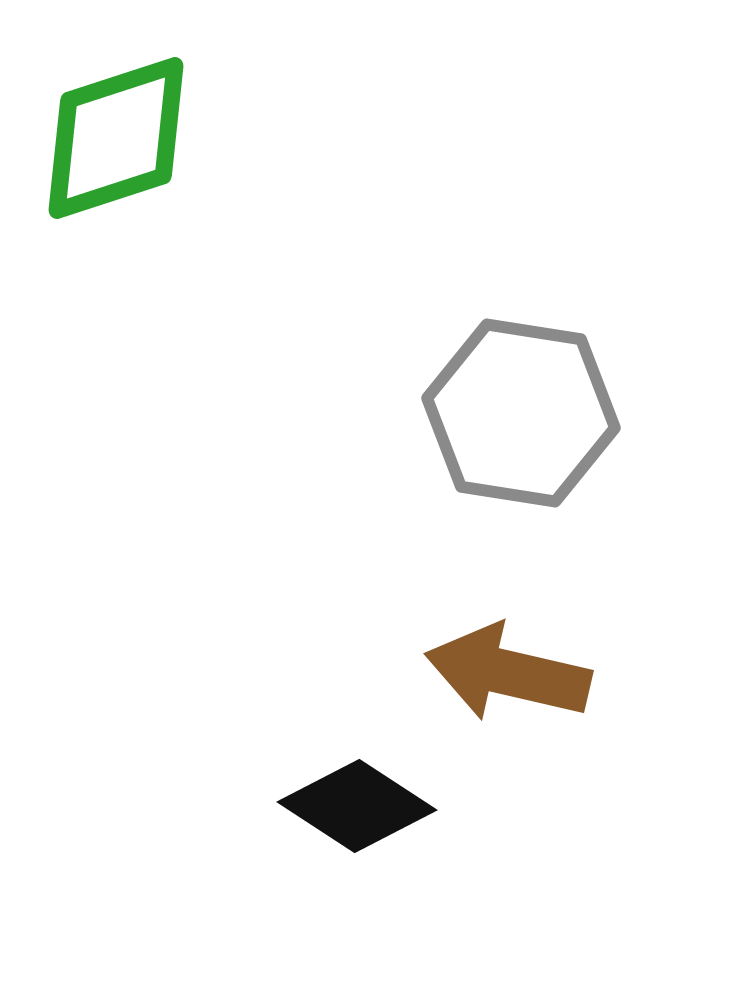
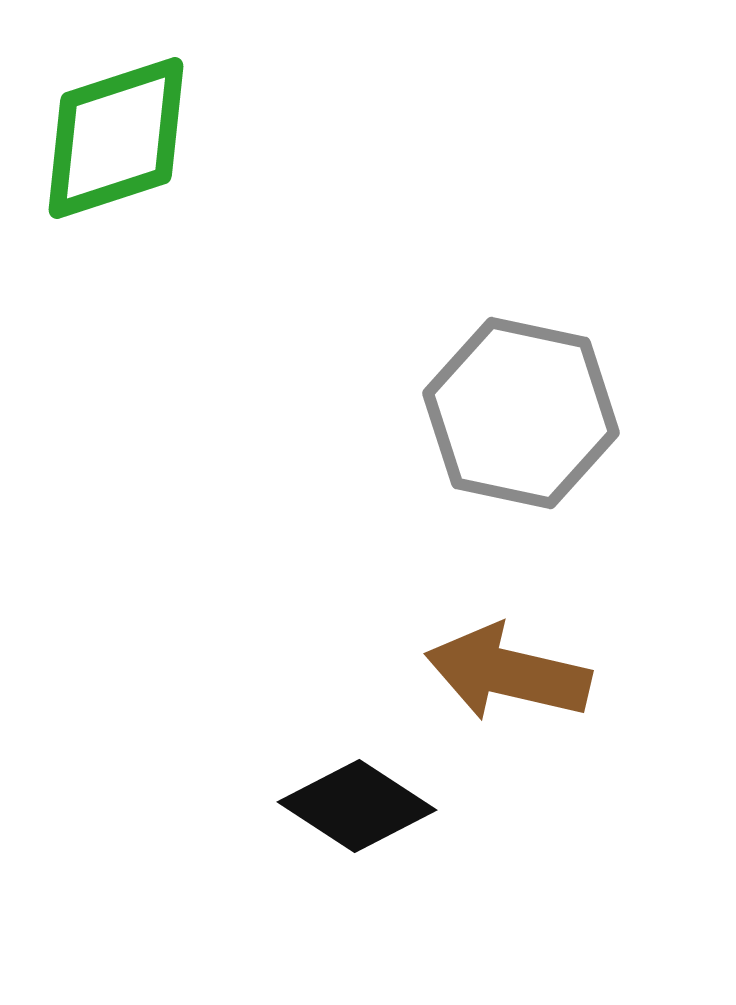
gray hexagon: rotated 3 degrees clockwise
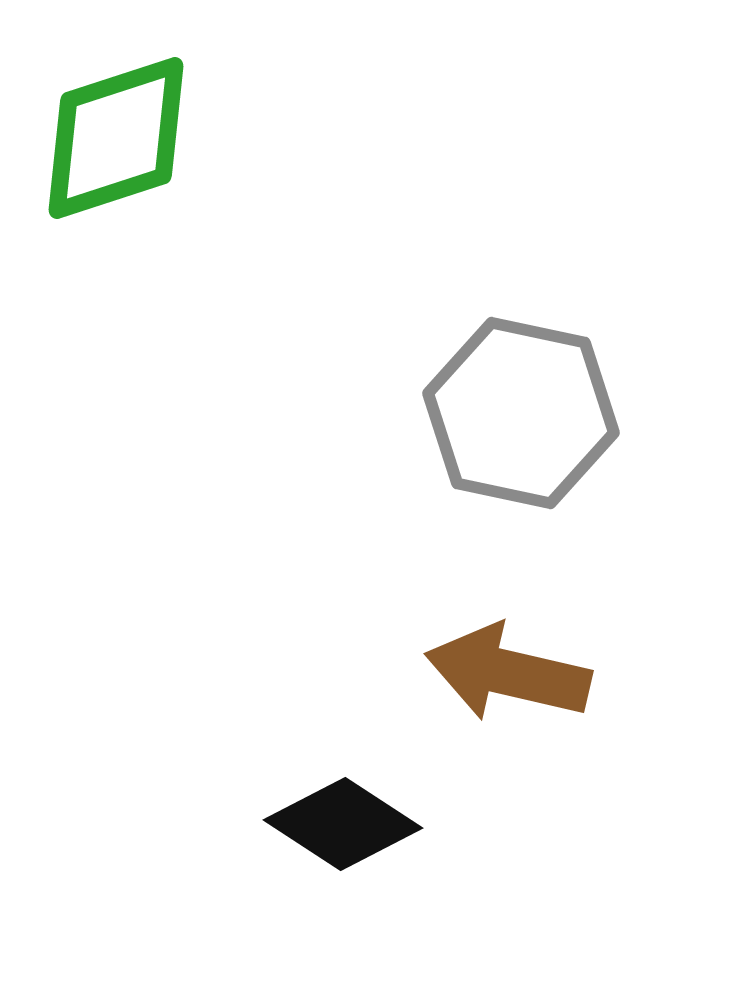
black diamond: moved 14 px left, 18 px down
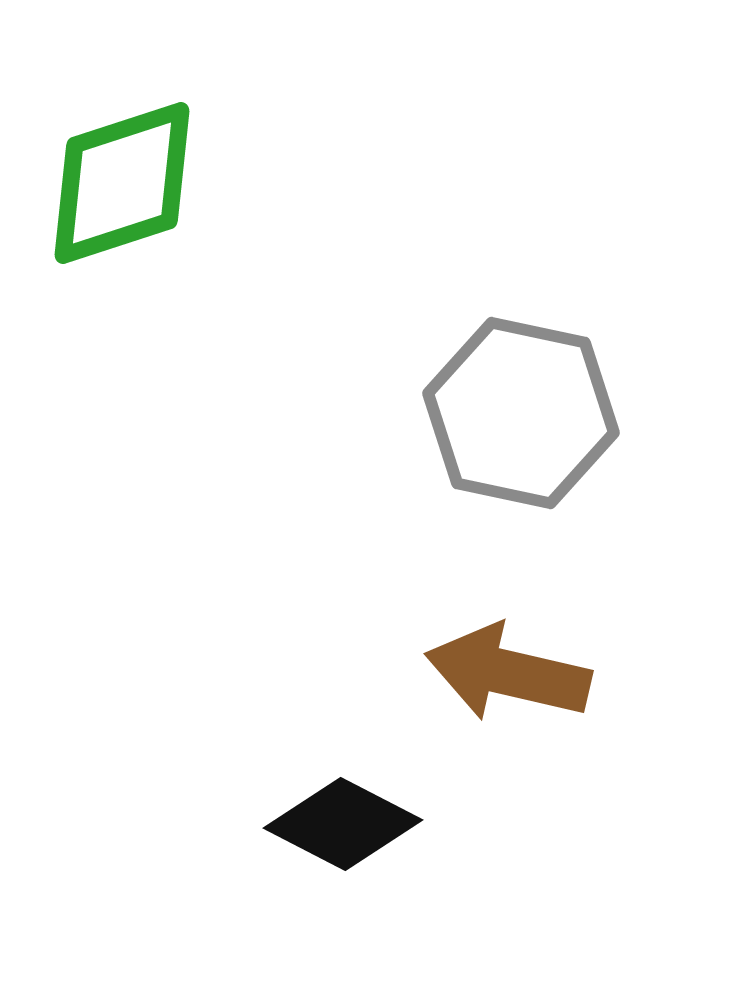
green diamond: moved 6 px right, 45 px down
black diamond: rotated 6 degrees counterclockwise
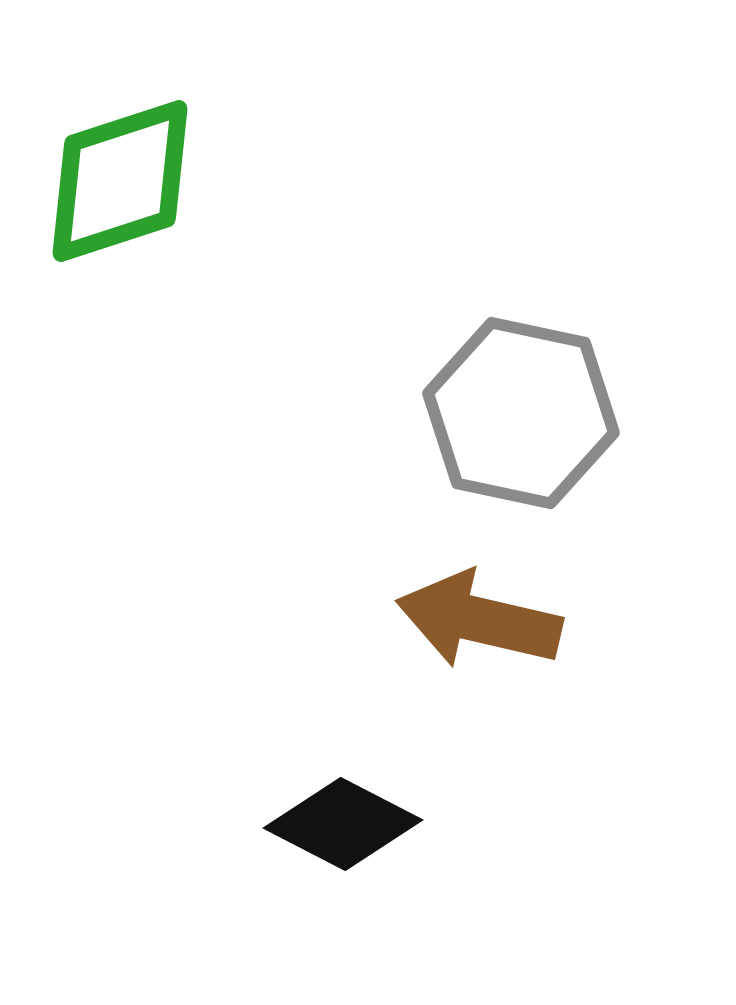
green diamond: moved 2 px left, 2 px up
brown arrow: moved 29 px left, 53 px up
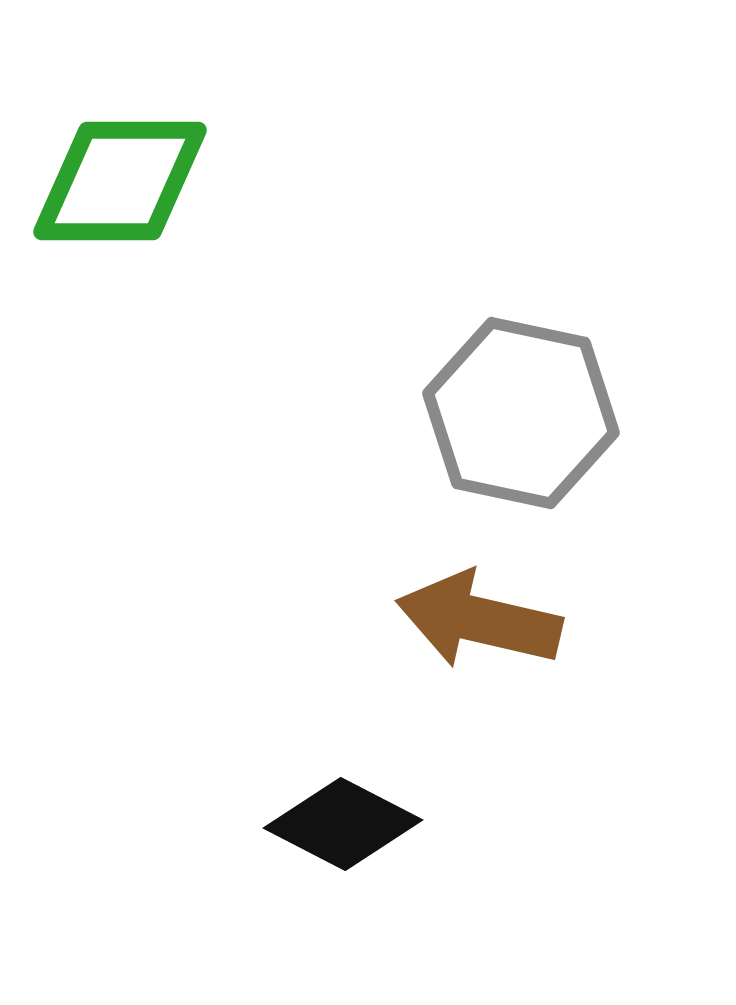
green diamond: rotated 18 degrees clockwise
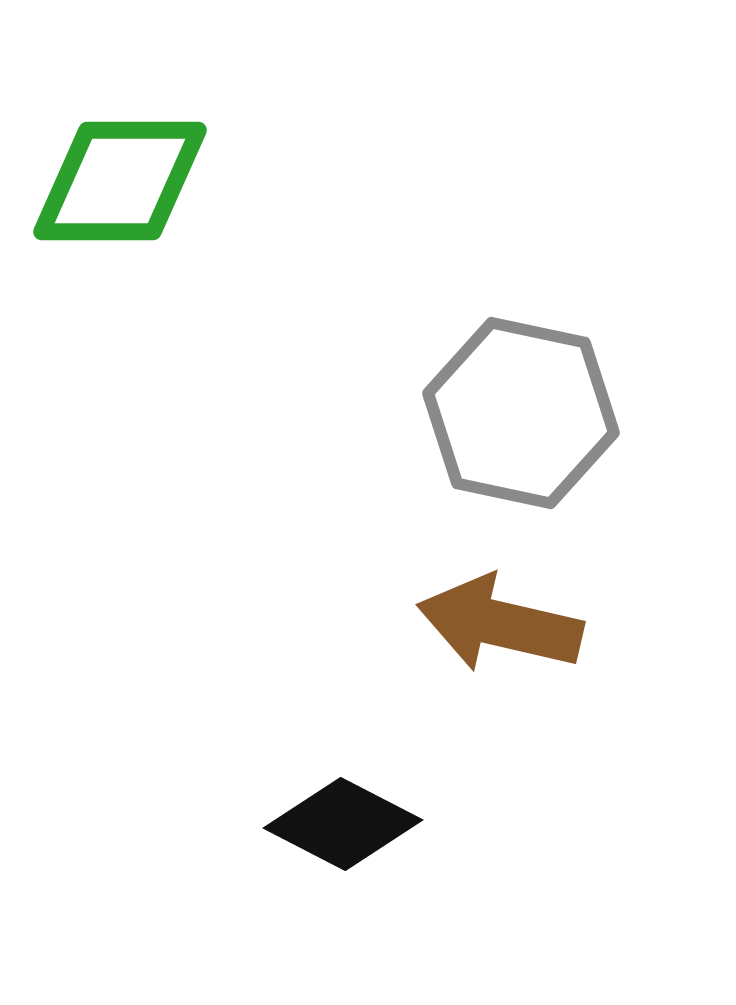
brown arrow: moved 21 px right, 4 px down
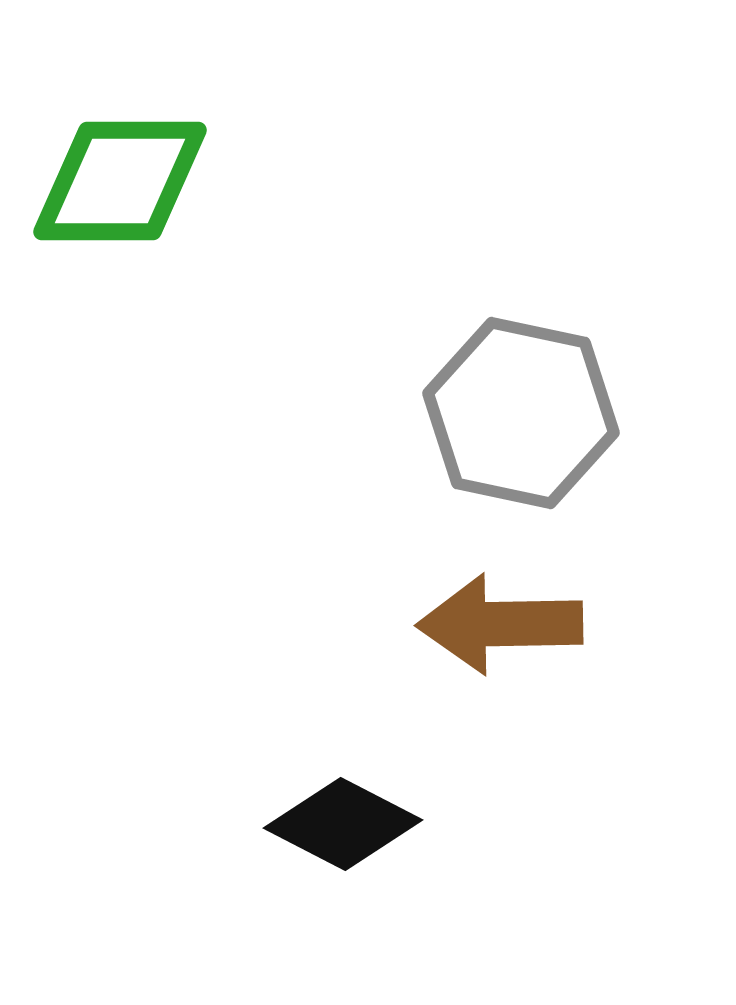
brown arrow: rotated 14 degrees counterclockwise
